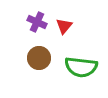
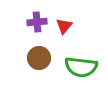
purple cross: rotated 30 degrees counterclockwise
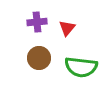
red triangle: moved 3 px right, 2 px down
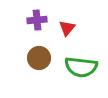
purple cross: moved 2 px up
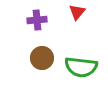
red triangle: moved 10 px right, 16 px up
brown circle: moved 3 px right
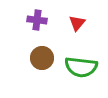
red triangle: moved 11 px down
purple cross: rotated 12 degrees clockwise
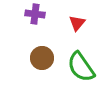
purple cross: moved 2 px left, 6 px up
green semicircle: rotated 48 degrees clockwise
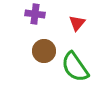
brown circle: moved 2 px right, 7 px up
green semicircle: moved 6 px left
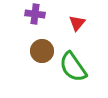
brown circle: moved 2 px left
green semicircle: moved 2 px left
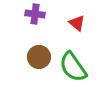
red triangle: rotated 30 degrees counterclockwise
brown circle: moved 3 px left, 6 px down
